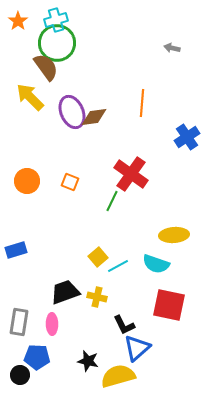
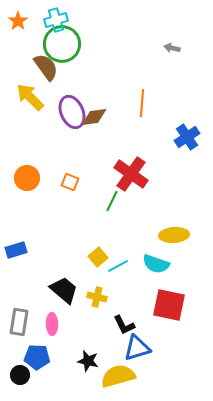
green circle: moved 5 px right, 1 px down
orange circle: moved 3 px up
black trapezoid: moved 1 px left, 2 px up; rotated 60 degrees clockwise
blue triangle: rotated 24 degrees clockwise
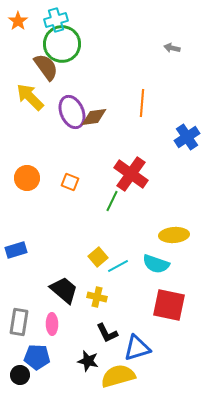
black L-shape: moved 17 px left, 8 px down
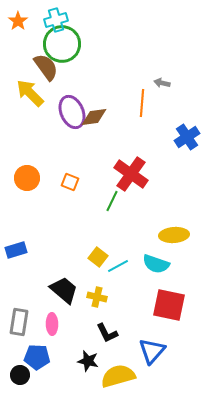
gray arrow: moved 10 px left, 35 px down
yellow arrow: moved 4 px up
yellow square: rotated 12 degrees counterclockwise
blue triangle: moved 15 px right, 3 px down; rotated 32 degrees counterclockwise
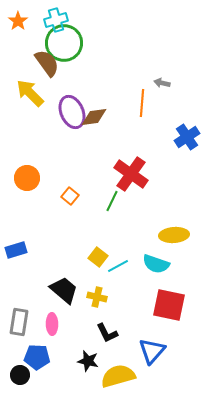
green circle: moved 2 px right, 1 px up
brown semicircle: moved 1 px right, 4 px up
orange square: moved 14 px down; rotated 18 degrees clockwise
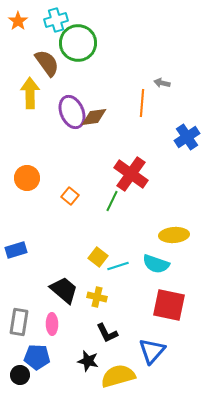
green circle: moved 14 px right
yellow arrow: rotated 44 degrees clockwise
cyan line: rotated 10 degrees clockwise
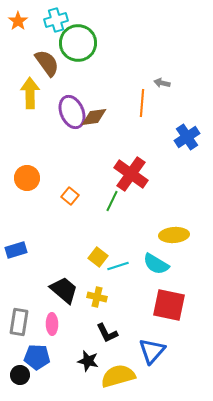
cyan semicircle: rotated 12 degrees clockwise
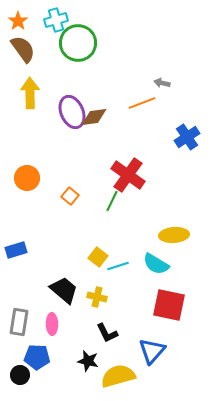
brown semicircle: moved 24 px left, 14 px up
orange line: rotated 64 degrees clockwise
red cross: moved 3 px left, 1 px down
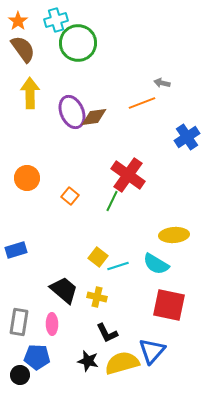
yellow semicircle: moved 4 px right, 13 px up
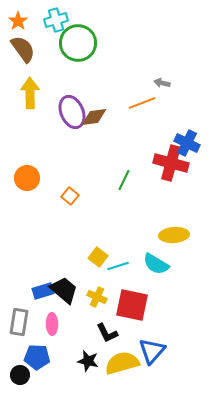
blue cross: moved 6 px down; rotated 30 degrees counterclockwise
red cross: moved 43 px right, 12 px up; rotated 20 degrees counterclockwise
green line: moved 12 px right, 21 px up
blue rectangle: moved 27 px right, 41 px down
yellow cross: rotated 12 degrees clockwise
red square: moved 37 px left
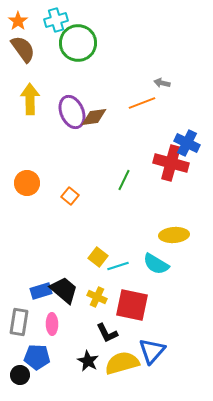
yellow arrow: moved 6 px down
orange circle: moved 5 px down
blue rectangle: moved 2 px left
black star: rotated 15 degrees clockwise
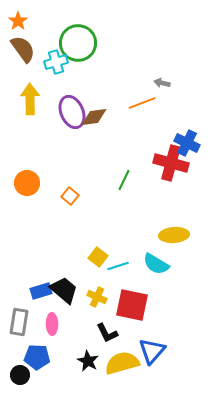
cyan cross: moved 42 px down
